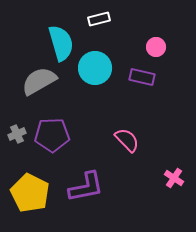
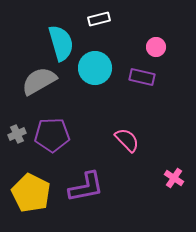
yellow pentagon: moved 1 px right
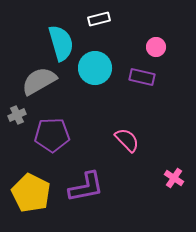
gray cross: moved 19 px up
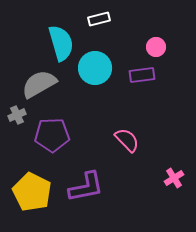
purple rectangle: moved 2 px up; rotated 20 degrees counterclockwise
gray semicircle: moved 3 px down
pink cross: rotated 24 degrees clockwise
yellow pentagon: moved 1 px right, 1 px up
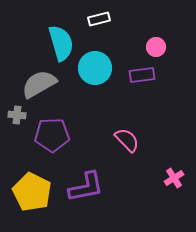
gray cross: rotated 30 degrees clockwise
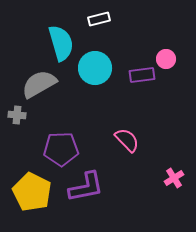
pink circle: moved 10 px right, 12 px down
purple pentagon: moved 9 px right, 14 px down
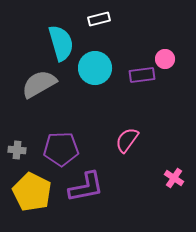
pink circle: moved 1 px left
gray cross: moved 35 px down
pink semicircle: rotated 100 degrees counterclockwise
pink cross: rotated 24 degrees counterclockwise
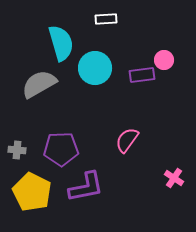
white rectangle: moved 7 px right; rotated 10 degrees clockwise
pink circle: moved 1 px left, 1 px down
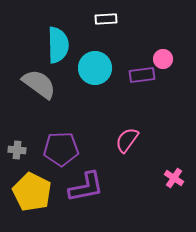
cyan semicircle: moved 3 px left, 2 px down; rotated 15 degrees clockwise
pink circle: moved 1 px left, 1 px up
gray semicircle: rotated 66 degrees clockwise
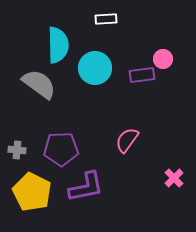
pink cross: rotated 12 degrees clockwise
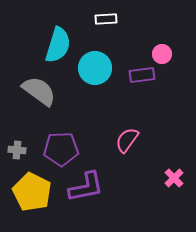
cyan semicircle: rotated 18 degrees clockwise
pink circle: moved 1 px left, 5 px up
gray semicircle: moved 7 px down
